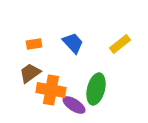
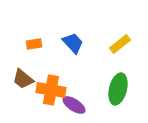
brown trapezoid: moved 7 px left, 6 px down; rotated 105 degrees counterclockwise
green ellipse: moved 22 px right
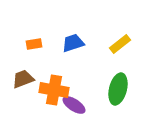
blue trapezoid: rotated 65 degrees counterclockwise
brown trapezoid: rotated 120 degrees clockwise
orange cross: moved 3 px right
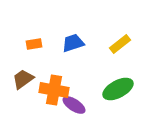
brown trapezoid: rotated 15 degrees counterclockwise
green ellipse: rotated 48 degrees clockwise
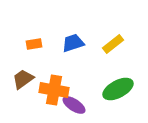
yellow rectangle: moved 7 px left
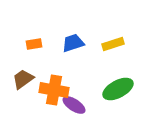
yellow rectangle: rotated 20 degrees clockwise
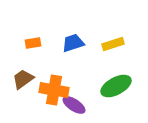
orange rectangle: moved 1 px left, 1 px up
green ellipse: moved 2 px left, 3 px up
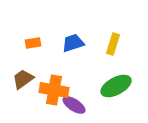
yellow rectangle: rotated 55 degrees counterclockwise
